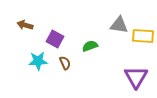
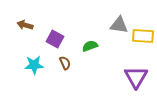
cyan star: moved 4 px left, 4 px down
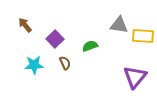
brown arrow: rotated 35 degrees clockwise
purple square: rotated 18 degrees clockwise
purple triangle: moved 1 px left; rotated 10 degrees clockwise
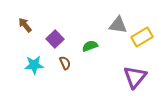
gray triangle: moved 1 px left
yellow rectangle: moved 1 px left, 1 px down; rotated 35 degrees counterclockwise
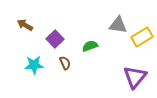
brown arrow: rotated 21 degrees counterclockwise
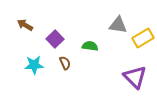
yellow rectangle: moved 1 px right, 1 px down
green semicircle: rotated 28 degrees clockwise
purple triangle: rotated 25 degrees counterclockwise
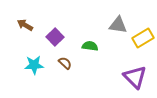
purple square: moved 2 px up
brown semicircle: rotated 24 degrees counterclockwise
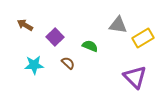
green semicircle: rotated 14 degrees clockwise
brown semicircle: moved 3 px right
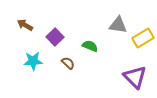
cyan star: moved 1 px left, 4 px up
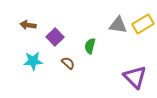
brown arrow: moved 3 px right; rotated 21 degrees counterclockwise
yellow rectangle: moved 14 px up
green semicircle: rotated 98 degrees counterclockwise
